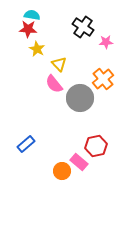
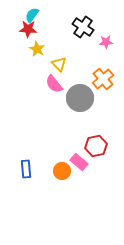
cyan semicircle: rotated 63 degrees counterclockwise
blue rectangle: moved 25 px down; rotated 54 degrees counterclockwise
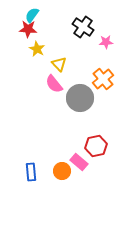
blue rectangle: moved 5 px right, 3 px down
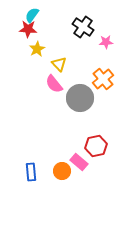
yellow star: rotated 14 degrees clockwise
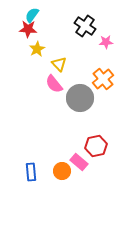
black cross: moved 2 px right, 1 px up
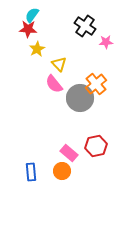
orange cross: moved 7 px left, 5 px down
pink rectangle: moved 10 px left, 9 px up
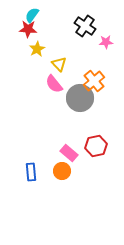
orange cross: moved 2 px left, 3 px up
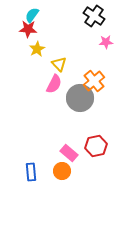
black cross: moved 9 px right, 10 px up
pink semicircle: rotated 114 degrees counterclockwise
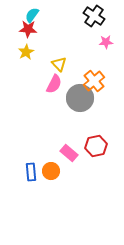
yellow star: moved 11 px left, 3 px down
orange circle: moved 11 px left
